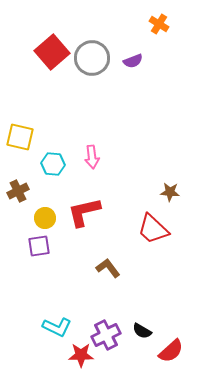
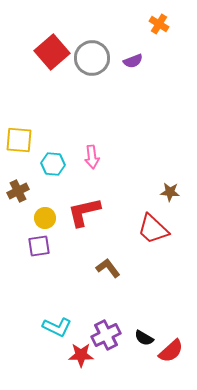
yellow square: moved 1 px left, 3 px down; rotated 8 degrees counterclockwise
black semicircle: moved 2 px right, 7 px down
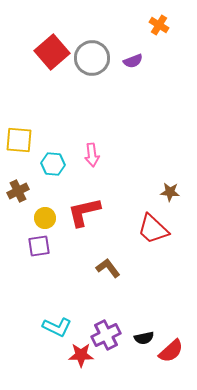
orange cross: moved 1 px down
pink arrow: moved 2 px up
black semicircle: rotated 42 degrees counterclockwise
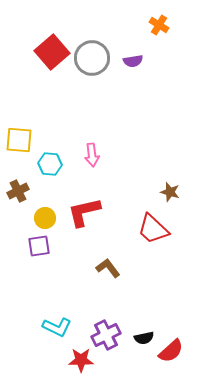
purple semicircle: rotated 12 degrees clockwise
cyan hexagon: moved 3 px left
brown star: rotated 12 degrees clockwise
red star: moved 5 px down
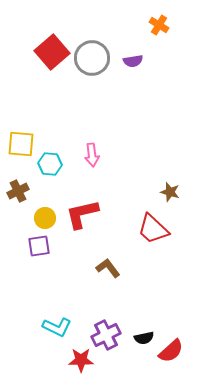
yellow square: moved 2 px right, 4 px down
red L-shape: moved 2 px left, 2 px down
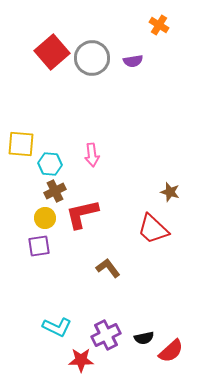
brown cross: moved 37 px right
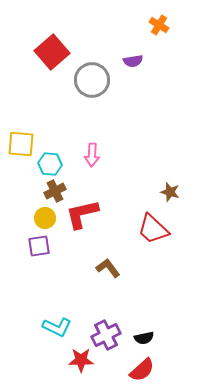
gray circle: moved 22 px down
pink arrow: rotated 10 degrees clockwise
red semicircle: moved 29 px left, 19 px down
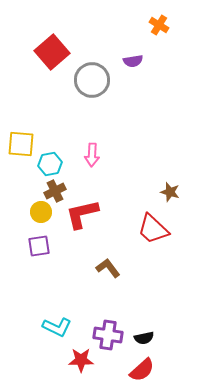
cyan hexagon: rotated 15 degrees counterclockwise
yellow circle: moved 4 px left, 6 px up
purple cross: moved 2 px right; rotated 36 degrees clockwise
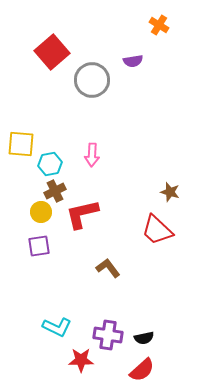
red trapezoid: moved 4 px right, 1 px down
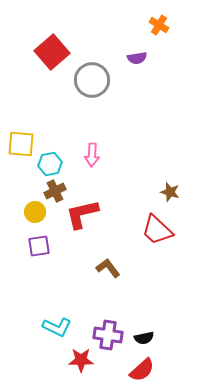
purple semicircle: moved 4 px right, 3 px up
yellow circle: moved 6 px left
